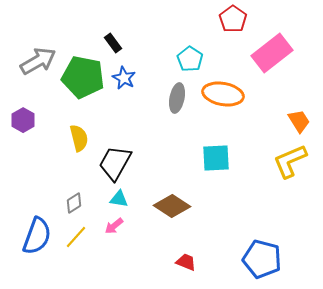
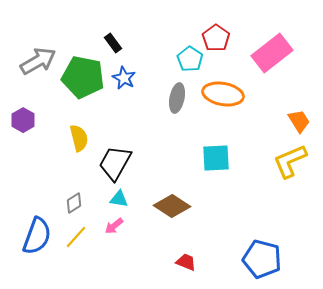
red pentagon: moved 17 px left, 19 px down
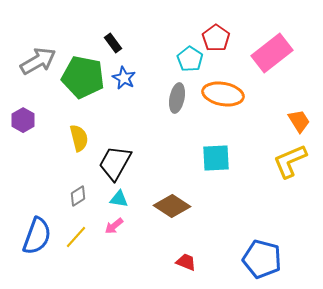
gray diamond: moved 4 px right, 7 px up
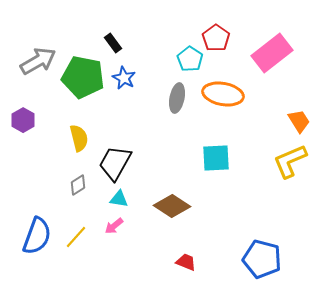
gray diamond: moved 11 px up
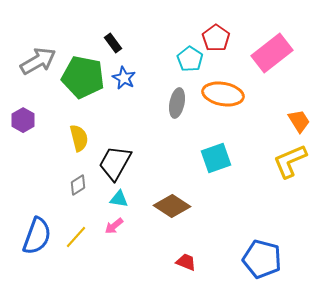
gray ellipse: moved 5 px down
cyan square: rotated 16 degrees counterclockwise
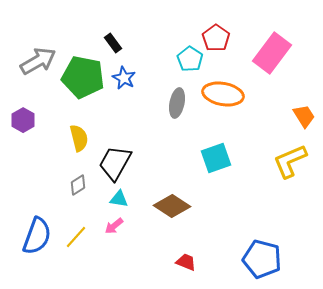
pink rectangle: rotated 15 degrees counterclockwise
orange trapezoid: moved 5 px right, 5 px up
